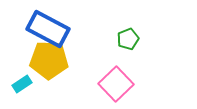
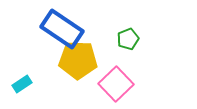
blue rectangle: moved 14 px right; rotated 6 degrees clockwise
yellow pentagon: moved 29 px right
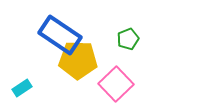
blue rectangle: moved 2 px left, 6 px down
cyan rectangle: moved 4 px down
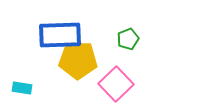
blue rectangle: rotated 36 degrees counterclockwise
cyan rectangle: rotated 42 degrees clockwise
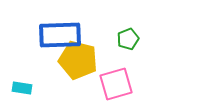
yellow pentagon: rotated 12 degrees clockwise
pink square: rotated 28 degrees clockwise
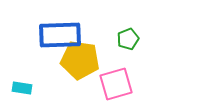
yellow pentagon: moved 2 px right; rotated 6 degrees counterclockwise
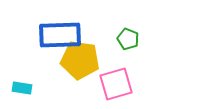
green pentagon: rotated 30 degrees counterclockwise
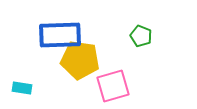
green pentagon: moved 13 px right, 3 px up
pink square: moved 3 px left, 2 px down
